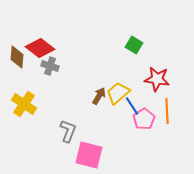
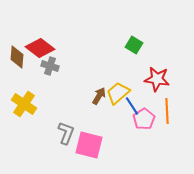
gray L-shape: moved 2 px left, 2 px down
pink square: moved 10 px up
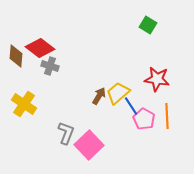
green square: moved 14 px right, 20 px up
brown diamond: moved 1 px left, 1 px up
blue line: moved 1 px left
orange line: moved 5 px down
pink pentagon: rotated 10 degrees counterclockwise
pink square: rotated 32 degrees clockwise
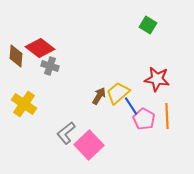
gray L-shape: rotated 150 degrees counterclockwise
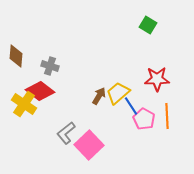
red diamond: moved 43 px down
red star: rotated 10 degrees counterclockwise
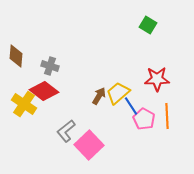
red diamond: moved 4 px right
gray L-shape: moved 2 px up
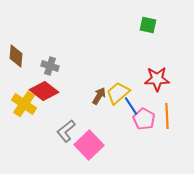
green square: rotated 18 degrees counterclockwise
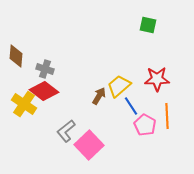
gray cross: moved 5 px left, 3 px down
yellow trapezoid: moved 1 px right, 7 px up
pink pentagon: moved 1 px right, 6 px down
